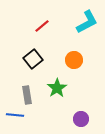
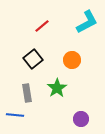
orange circle: moved 2 px left
gray rectangle: moved 2 px up
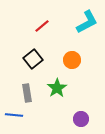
blue line: moved 1 px left
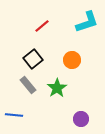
cyan L-shape: rotated 10 degrees clockwise
gray rectangle: moved 1 px right, 8 px up; rotated 30 degrees counterclockwise
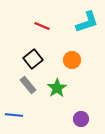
red line: rotated 63 degrees clockwise
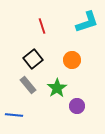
red line: rotated 49 degrees clockwise
purple circle: moved 4 px left, 13 px up
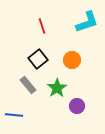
black square: moved 5 px right
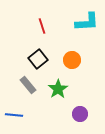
cyan L-shape: rotated 15 degrees clockwise
green star: moved 1 px right, 1 px down
purple circle: moved 3 px right, 8 px down
